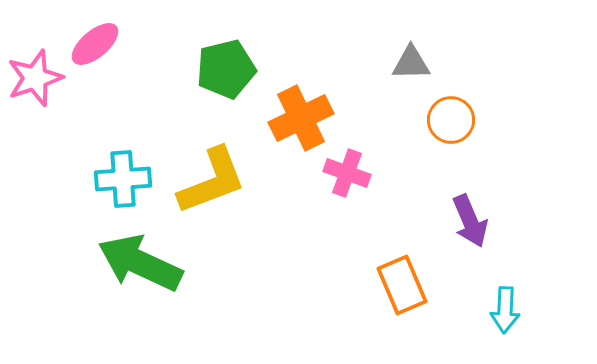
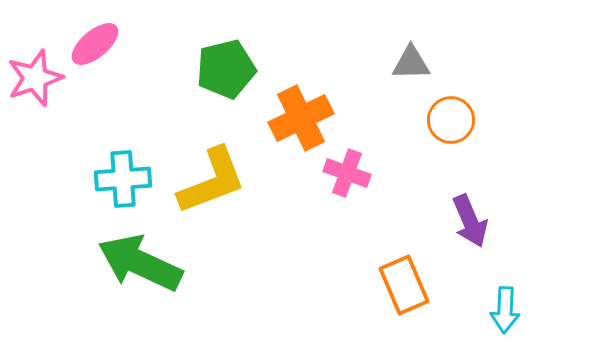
orange rectangle: moved 2 px right
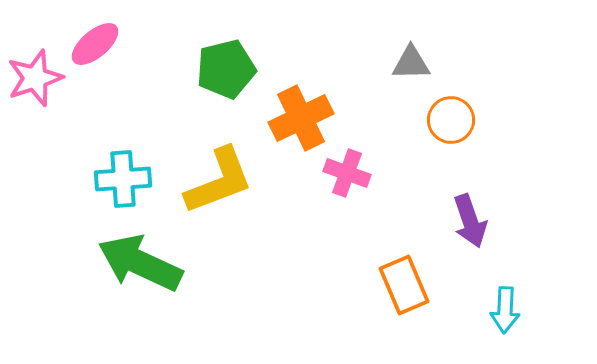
yellow L-shape: moved 7 px right
purple arrow: rotated 4 degrees clockwise
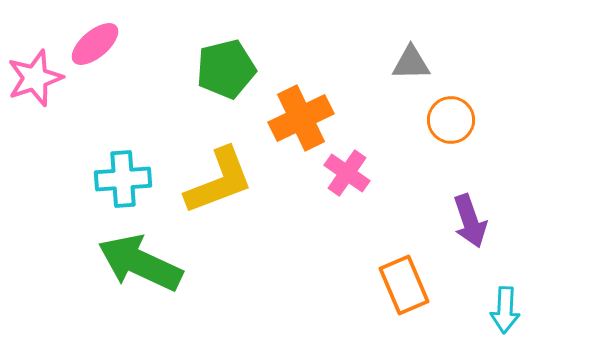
pink cross: rotated 15 degrees clockwise
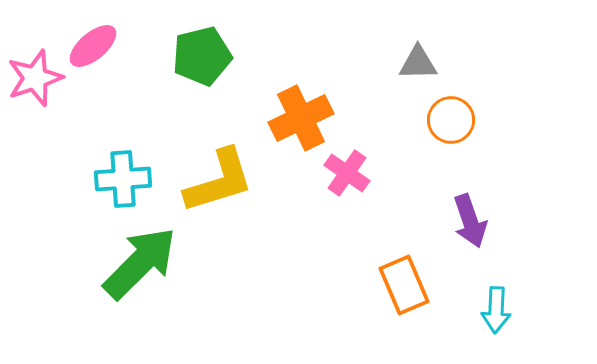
pink ellipse: moved 2 px left, 2 px down
gray triangle: moved 7 px right
green pentagon: moved 24 px left, 13 px up
yellow L-shape: rotated 4 degrees clockwise
green arrow: rotated 110 degrees clockwise
cyan arrow: moved 9 px left
